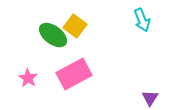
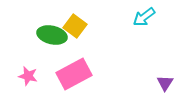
cyan arrow: moved 2 px right, 3 px up; rotated 75 degrees clockwise
green ellipse: moved 1 px left; rotated 24 degrees counterclockwise
pink star: moved 2 px up; rotated 18 degrees counterclockwise
purple triangle: moved 15 px right, 15 px up
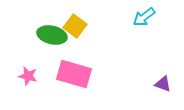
pink rectangle: rotated 44 degrees clockwise
purple triangle: moved 2 px left, 1 px down; rotated 42 degrees counterclockwise
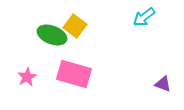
green ellipse: rotated 8 degrees clockwise
pink star: moved 1 px left, 1 px down; rotated 30 degrees clockwise
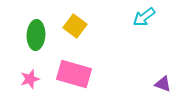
green ellipse: moved 16 px left; rotated 72 degrees clockwise
pink star: moved 3 px right, 2 px down; rotated 12 degrees clockwise
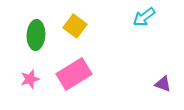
pink rectangle: rotated 48 degrees counterclockwise
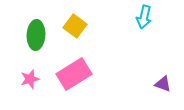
cyan arrow: rotated 40 degrees counterclockwise
